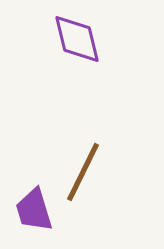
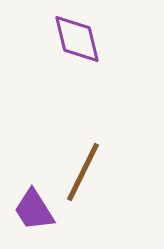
purple trapezoid: rotated 15 degrees counterclockwise
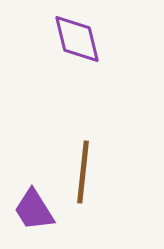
brown line: rotated 20 degrees counterclockwise
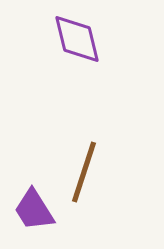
brown line: moved 1 px right; rotated 12 degrees clockwise
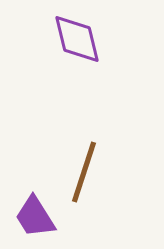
purple trapezoid: moved 1 px right, 7 px down
